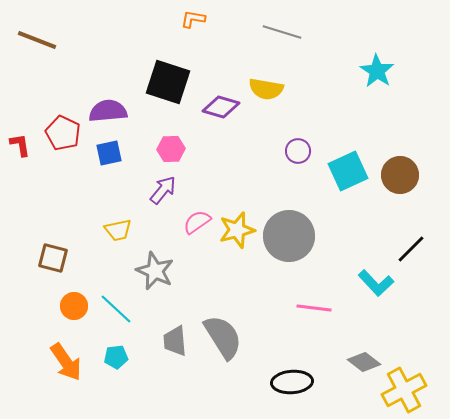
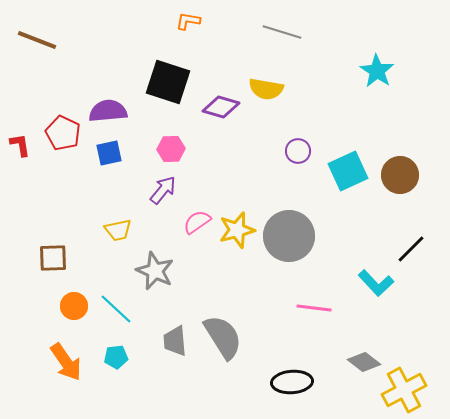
orange L-shape: moved 5 px left, 2 px down
brown square: rotated 16 degrees counterclockwise
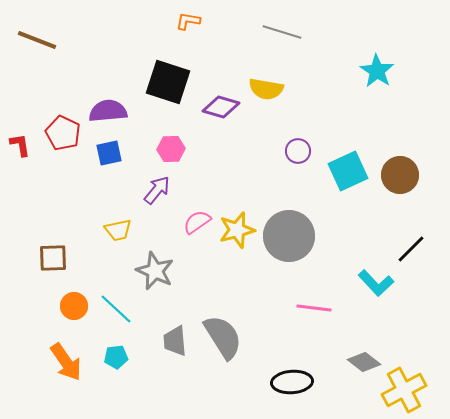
purple arrow: moved 6 px left
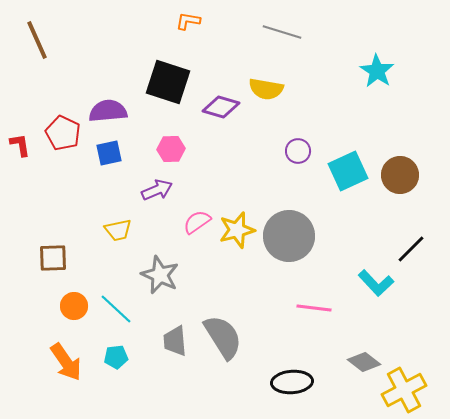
brown line: rotated 45 degrees clockwise
purple arrow: rotated 28 degrees clockwise
gray star: moved 5 px right, 4 px down
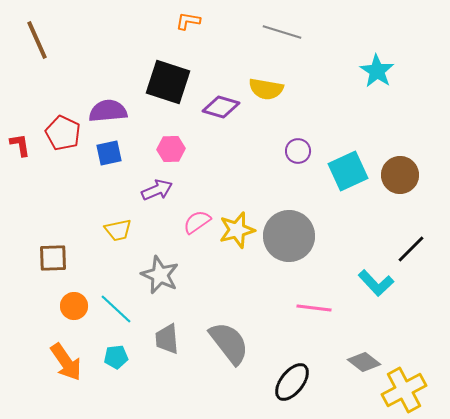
gray semicircle: moved 6 px right, 6 px down; rotated 6 degrees counterclockwise
gray trapezoid: moved 8 px left, 2 px up
black ellipse: rotated 48 degrees counterclockwise
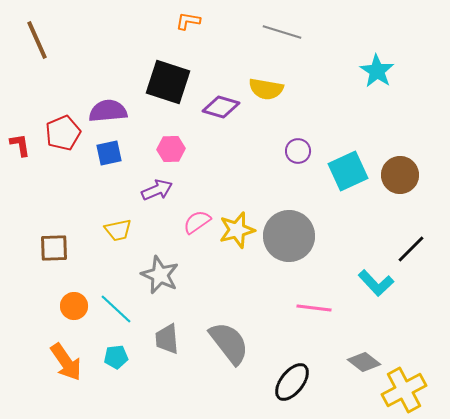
red pentagon: rotated 24 degrees clockwise
brown square: moved 1 px right, 10 px up
